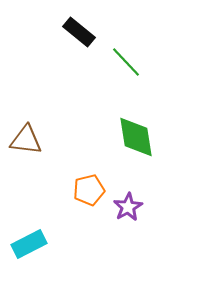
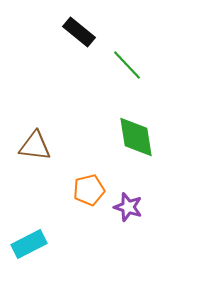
green line: moved 1 px right, 3 px down
brown triangle: moved 9 px right, 6 px down
purple star: rotated 24 degrees counterclockwise
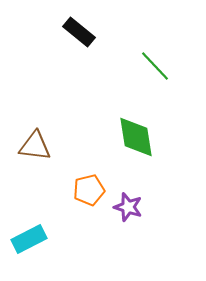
green line: moved 28 px right, 1 px down
cyan rectangle: moved 5 px up
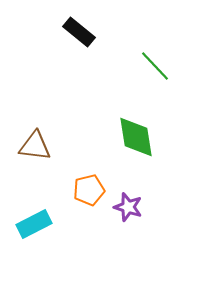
cyan rectangle: moved 5 px right, 15 px up
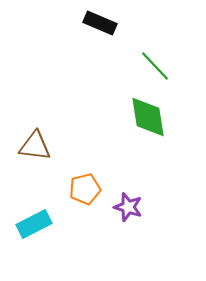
black rectangle: moved 21 px right, 9 px up; rotated 16 degrees counterclockwise
green diamond: moved 12 px right, 20 px up
orange pentagon: moved 4 px left, 1 px up
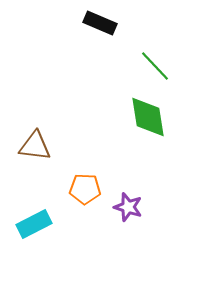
orange pentagon: rotated 16 degrees clockwise
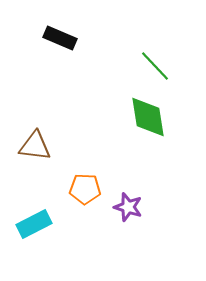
black rectangle: moved 40 px left, 15 px down
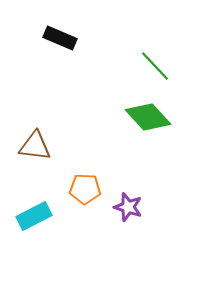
green diamond: rotated 33 degrees counterclockwise
cyan rectangle: moved 8 px up
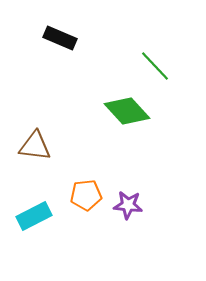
green diamond: moved 21 px left, 6 px up
orange pentagon: moved 1 px right, 6 px down; rotated 8 degrees counterclockwise
purple star: moved 2 px up; rotated 12 degrees counterclockwise
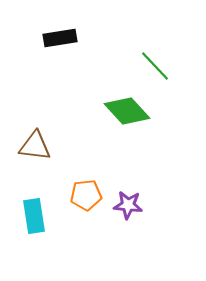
black rectangle: rotated 32 degrees counterclockwise
cyan rectangle: rotated 72 degrees counterclockwise
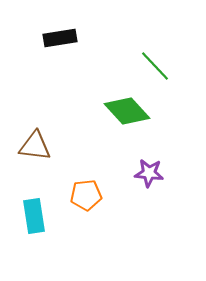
purple star: moved 21 px right, 32 px up
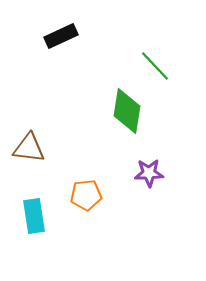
black rectangle: moved 1 px right, 2 px up; rotated 16 degrees counterclockwise
green diamond: rotated 51 degrees clockwise
brown triangle: moved 6 px left, 2 px down
purple star: rotated 8 degrees counterclockwise
